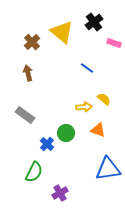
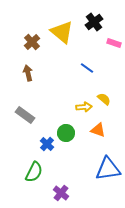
purple cross: moved 1 px right; rotated 21 degrees counterclockwise
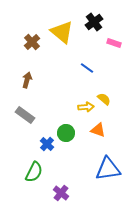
brown arrow: moved 1 px left, 7 px down; rotated 28 degrees clockwise
yellow arrow: moved 2 px right
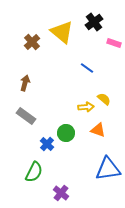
brown arrow: moved 2 px left, 3 px down
gray rectangle: moved 1 px right, 1 px down
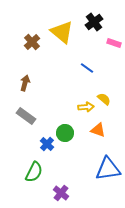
green circle: moved 1 px left
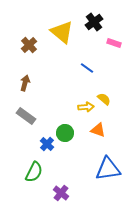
brown cross: moved 3 px left, 3 px down
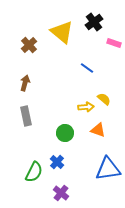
gray rectangle: rotated 42 degrees clockwise
blue cross: moved 10 px right, 18 px down
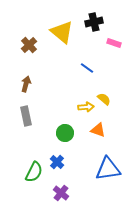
black cross: rotated 24 degrees clockwise
brown arrow: moved 1 px right, 1 px down
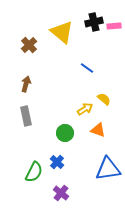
pink rectangle: moved 17 px up; rotated 24 degrees counterclockwise
yellow arrow: moved 1 px left, 2 px down; rotated 28 degrees counterclockwise
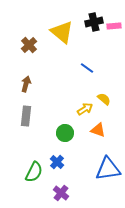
gray rectangle: rotated 18 degrees clockwise
